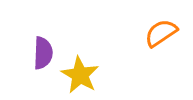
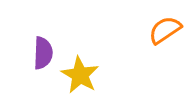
orange semicircle: moved 4 px right, 3 px up
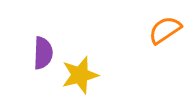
yellow star: rotated 27 degrees clockwise
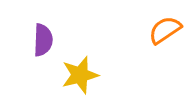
purple semicircle: moved 13 px up
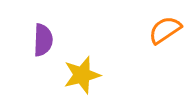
yellow star: moved 2 px right
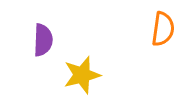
orange semicircle: moved 2 px left, 1 px up; rotated 132 degrees clockwise
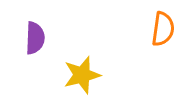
purple semicircle: moved 8 px left, 2 px up
